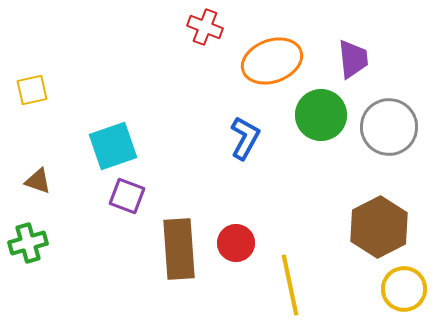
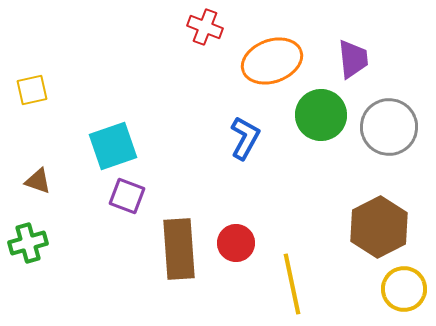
yellow line: moved 2 px right, 1 px up
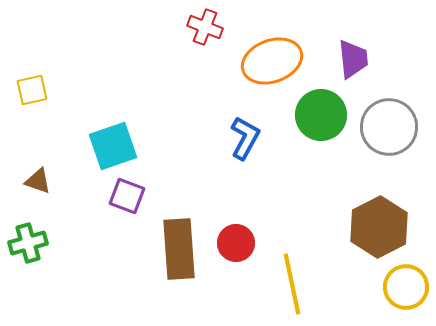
yellow circle: moved 2 px right, 2 px up
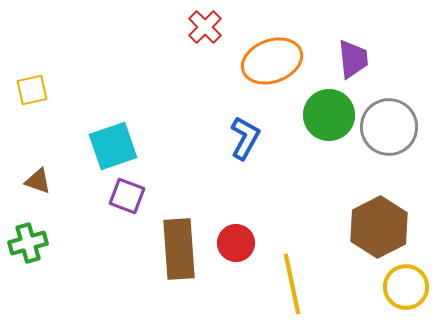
red cross: rotated 24 degrees clockwise
green circle: moved 8 px right
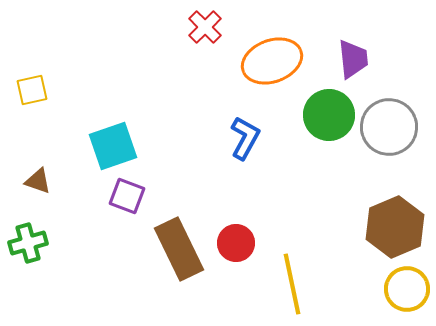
brown hexagon: moved 16 px right; rotated 4 degrees clockwise
brown rectangle: rotated 22 degrees counterclockwise
yellow circle: moved 1 px right, 2 px down
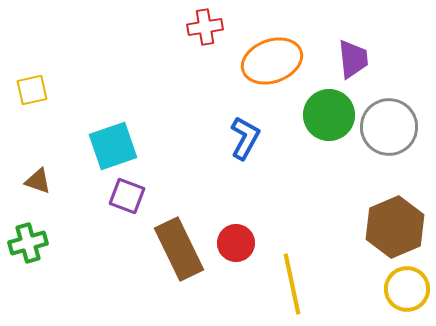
red cross: rotated 36 degrees clockwise
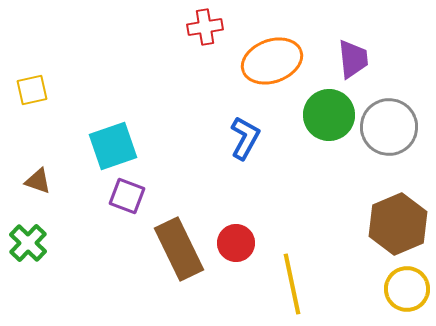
brown hexagon: moved 3 px right, 3 px up
green cross: rotated 30 degrees counterclockwise
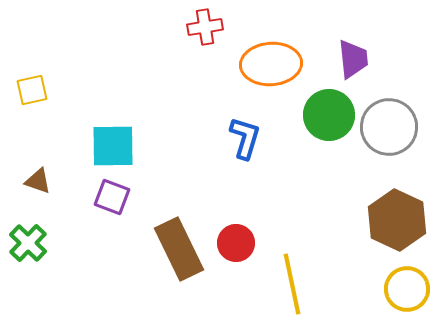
orange ellipse: moved 1 px left, 3 px down; rotated 16 degrees clockwise
blue L-shape: rotated 12 degrees counterclockwise
cyan square: rotated 18 degrees clockwise
purple square: moved 15 px left, 1 px down
brown hexagon: moved 1 px left, 4 px up; rotated 12 degrees counterclockwise
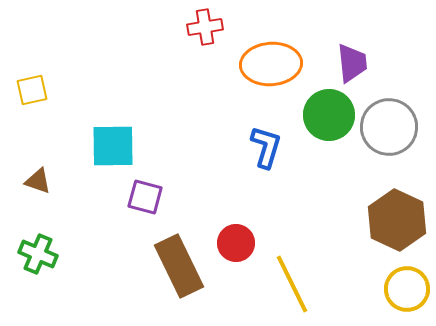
purple trapezoid: moved 1 px left, 4 px down
blue L-shape: moved 21 px right, 9 px down
purple square: moved 33 px right; rotated 6 degrees counterclockwise
green cross: moved 10 px right, 11 px down; rotated 21 degrees counterclockwise
brown rectangle: moved 17 px down
yellow line: rotated 14 degrees counterclockwise
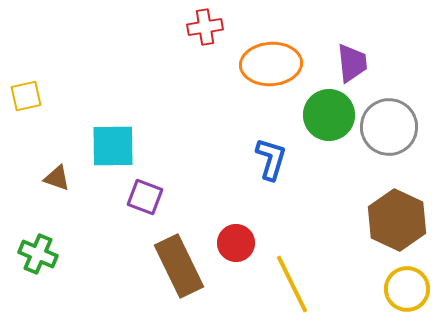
yellow square: moved 6 px left, 6 px down
blue L-shape: moved 5 px right, 12 px down
brown triangle: moved 19 px right, 3 px up
purple square: rotated 6 degrees clockwise
